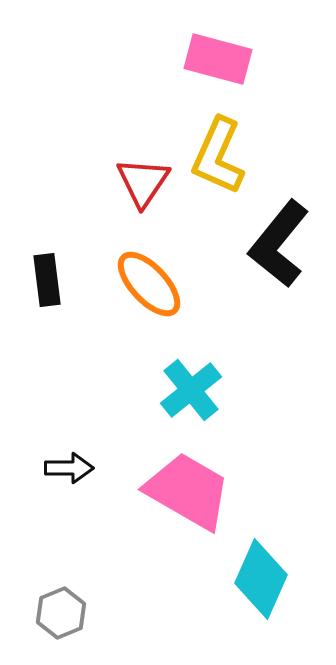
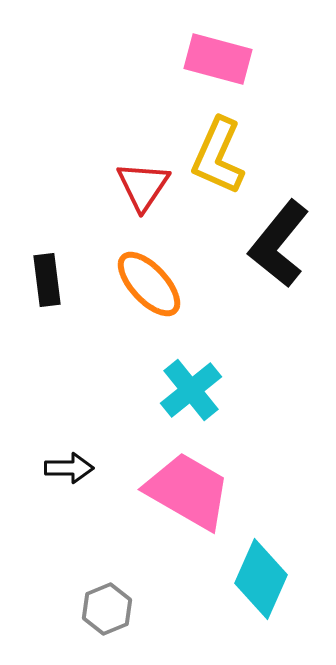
red triangle: moved 4 px down
gray hexagon: moved 46 px right, 4 px up
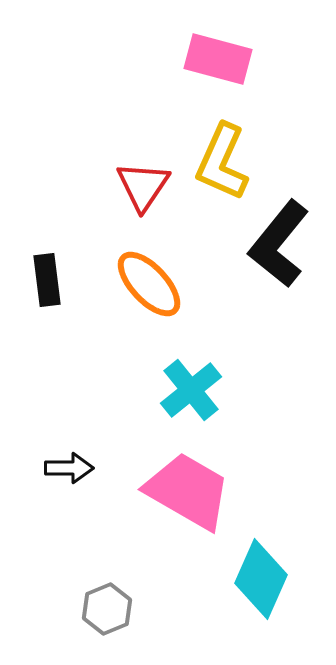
yellow L-shape: moved 4 px right, 6 px down
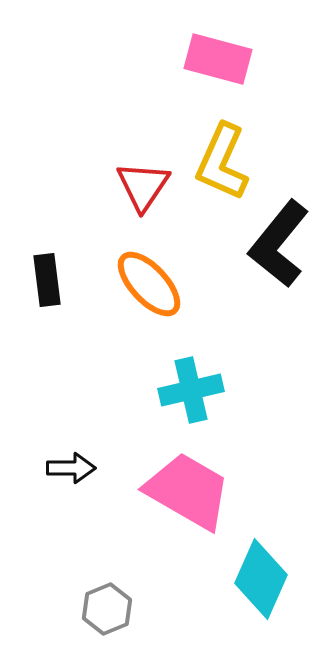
cyan cross: rotated 26 degrees clockwise
black arrow: moved 2 px right
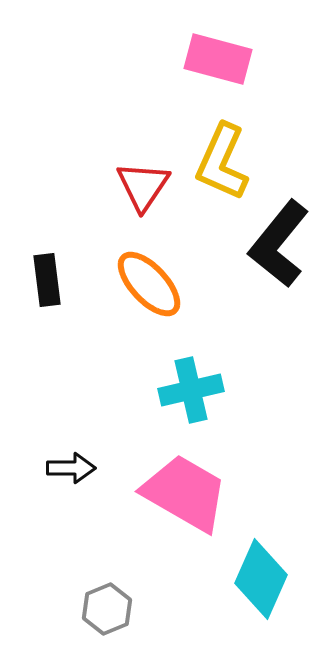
pink trapezoid: moved 3 px left, 2 px down
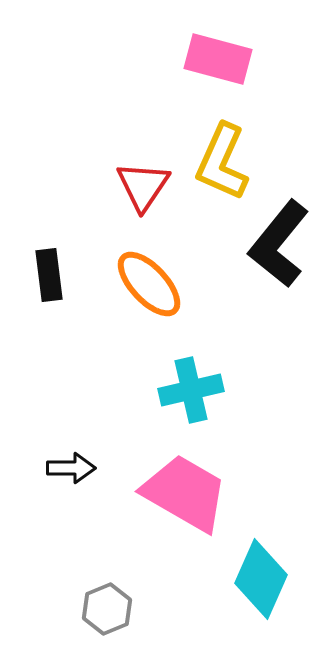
black rectangle: moved 2 px right, 5 px up
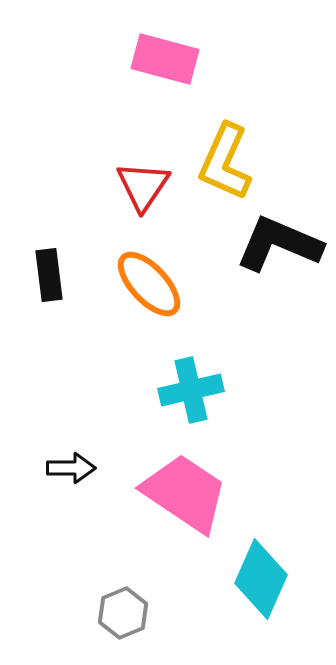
pink rectangle: moved 53 px left
yellow L-shape: moved 3 px right
black L-shape: rotated 74 degrees clockwise
pink trapezoid: rotated 4 degrees clockwise
gray hexagon: moved 16 px right, 4 px down
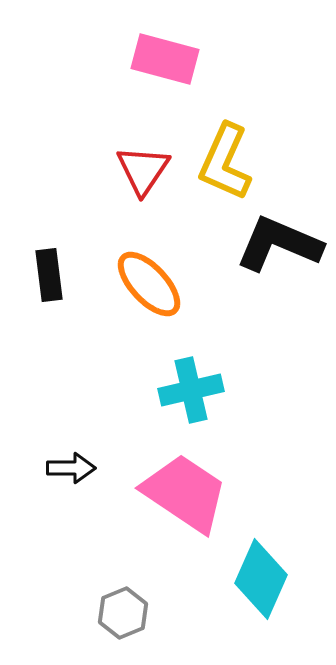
red triangle: moved 16 px up
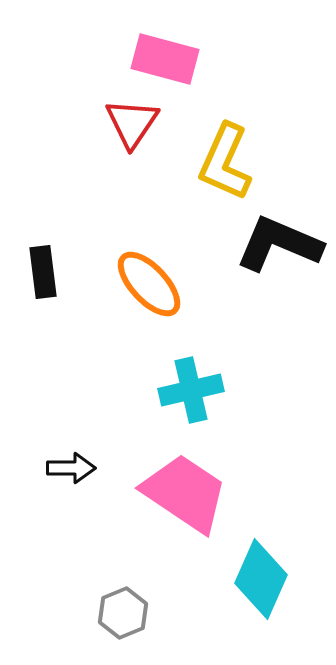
red triangle: moved 11 px left, 47 px up
black rectangle: moved 6 px left, 3 px up
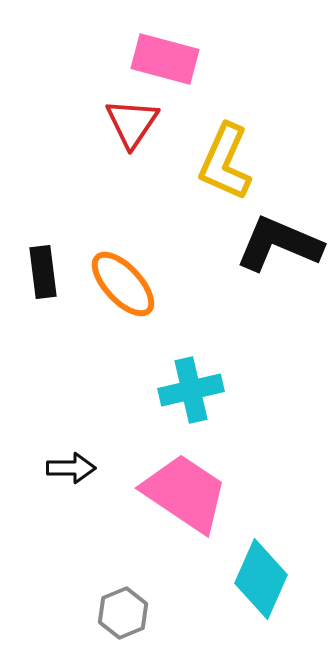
orange ellipse: moved 26 px left
